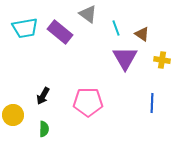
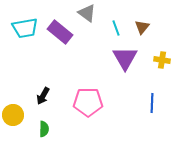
gray triangle: moved 1 px left, 1 px up
brown triangle: moved 7 px up; rotated 35 degrees clockwise
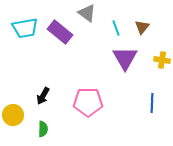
green semicircle: moved 1 px left
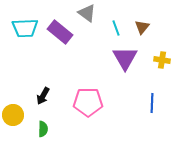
cyan trapezoid: rotated 8 degrees clockwise
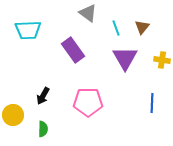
gray triangle: moved 1 px right
cyan trapezoid: moved 3 px right, 2 px down
purple rectangle: moved 13 px right, 18 px down; rotated 15 degrees clockwise
